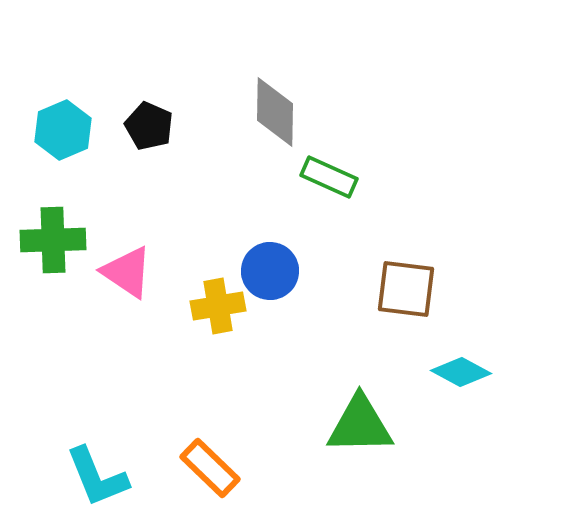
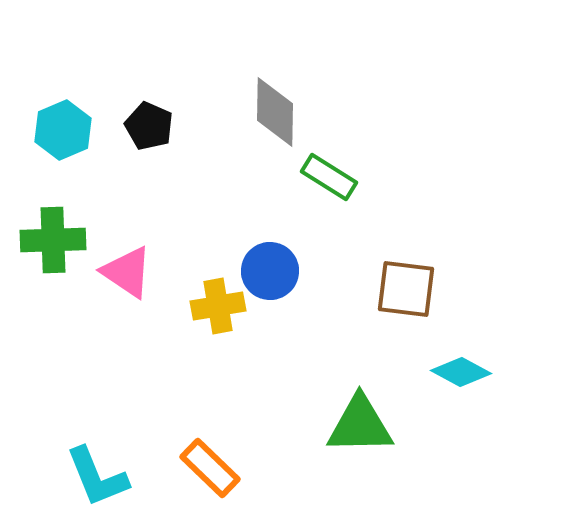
green rectangle: rotated 8 degrees clockwise
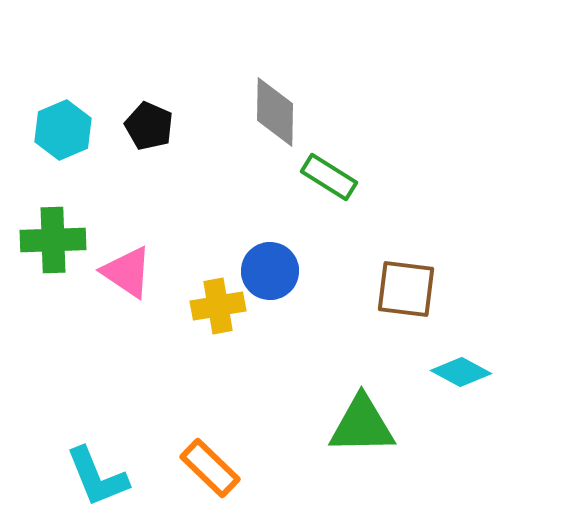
green triangle: moved 2 px right
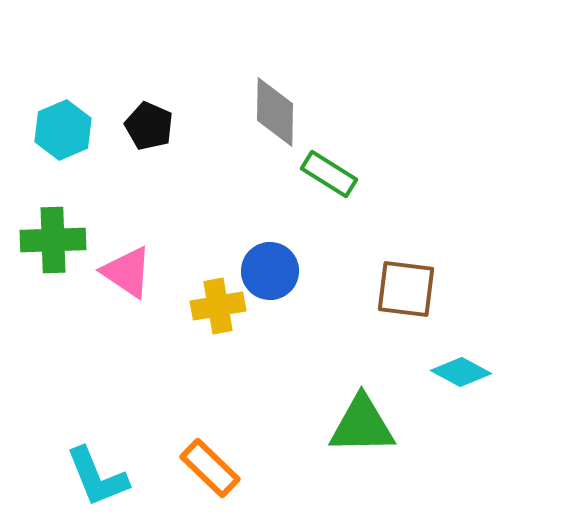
green rectangle: moved 3 px up
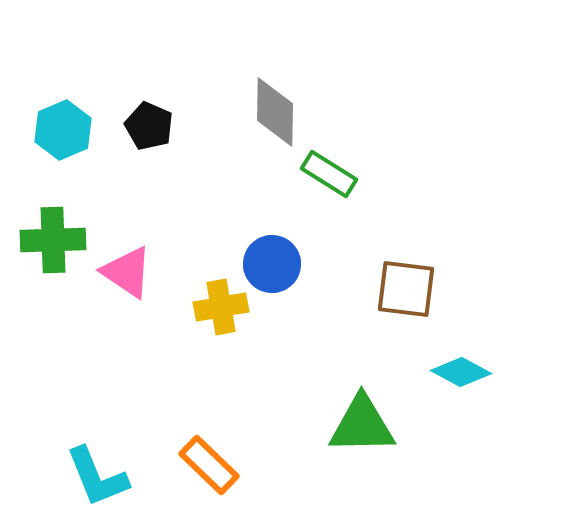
blue circle: moved 2 px right, 7 px up
yellow cross: moved 3 px right, 1 px down
orange rectangle: moved 1 px left, 3 px up
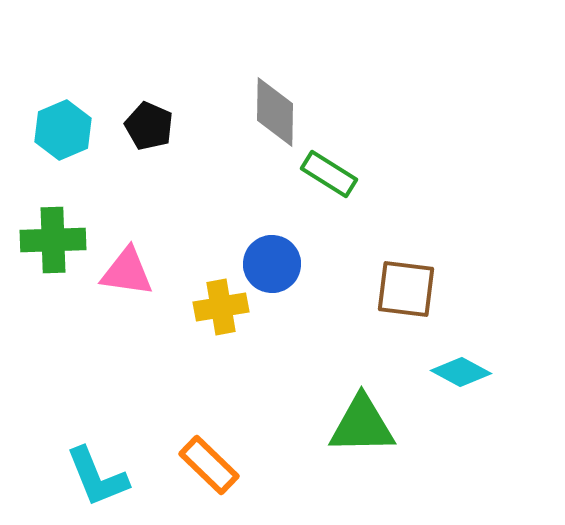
pink triangle: rotated 26 degrees counterclockwise
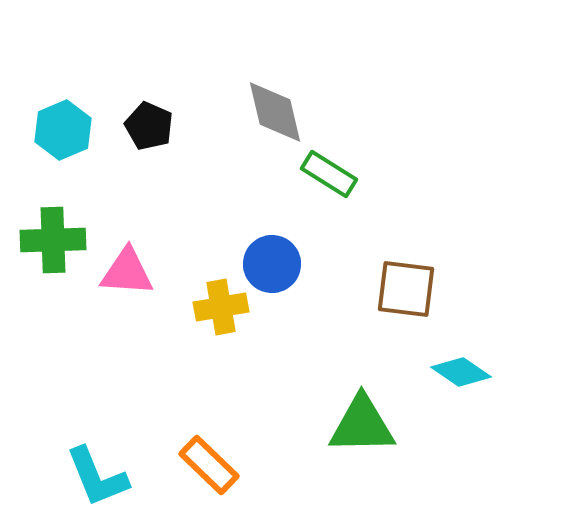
gray diamond: rotated 14 degrees counterclockwise
pink triangle: rotated 4 degrees counterclockwise
cyan diamond: rotated 6 degrees clockwise
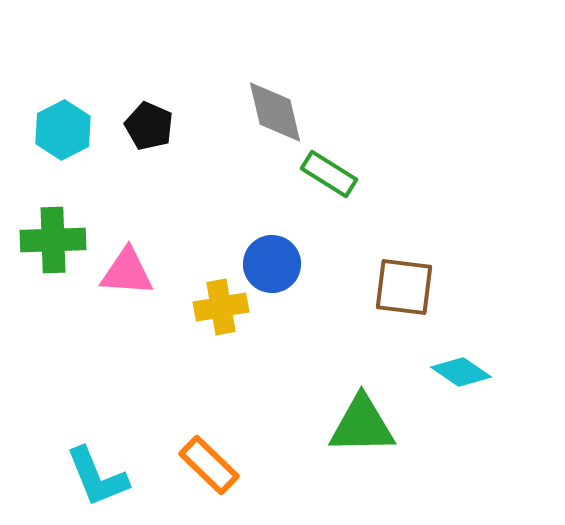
cyan hexagon: rotated 4 degrees counterclockwise
brown square: moved 2 px left, 2 px up
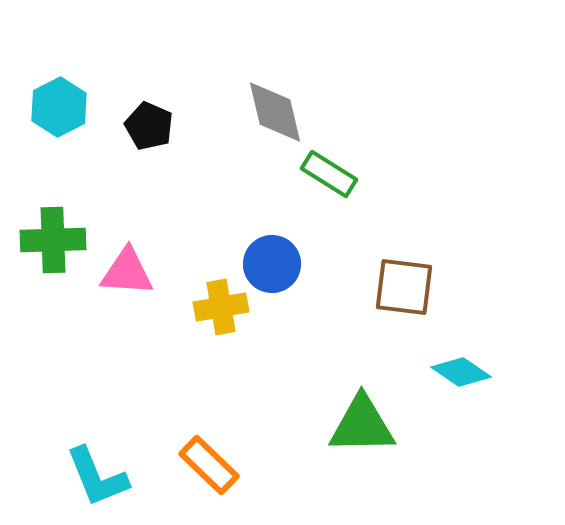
cyan hexagon: moved 4 px left, 23 px up
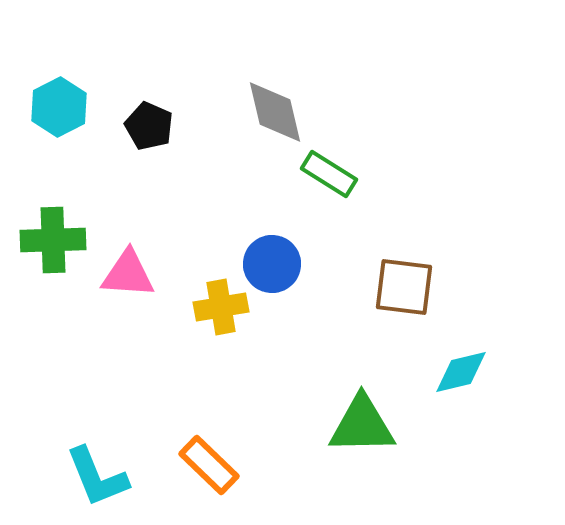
pink triangle: moved 1 px right, 2 px down
cyan diamond: rotated 48 degrees counterclockwise
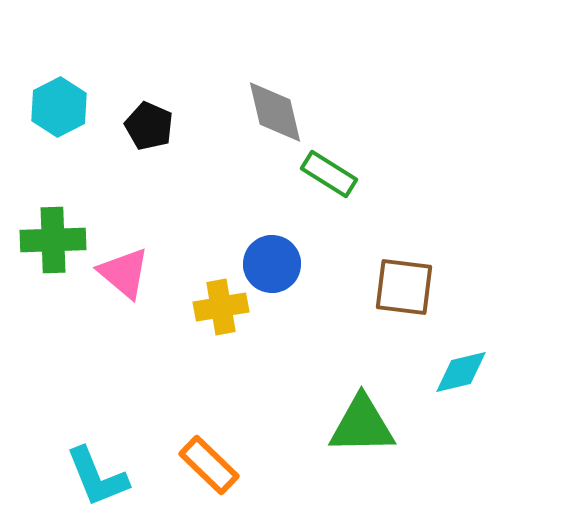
pink triangle: moved 4 px left, 1 px up; rotated 36 degrees clockwise
